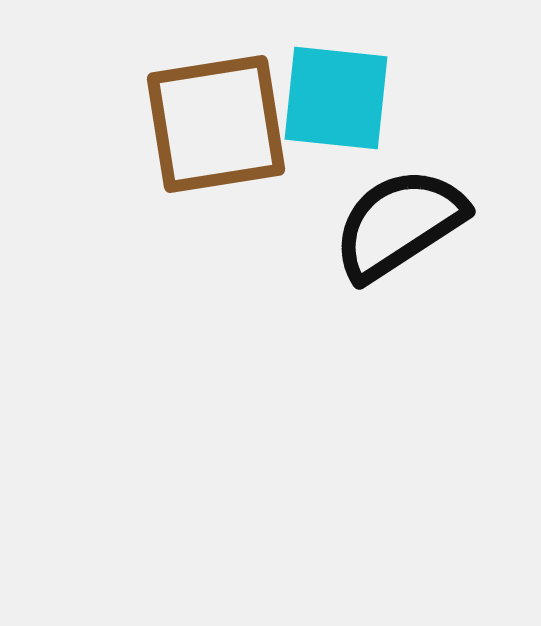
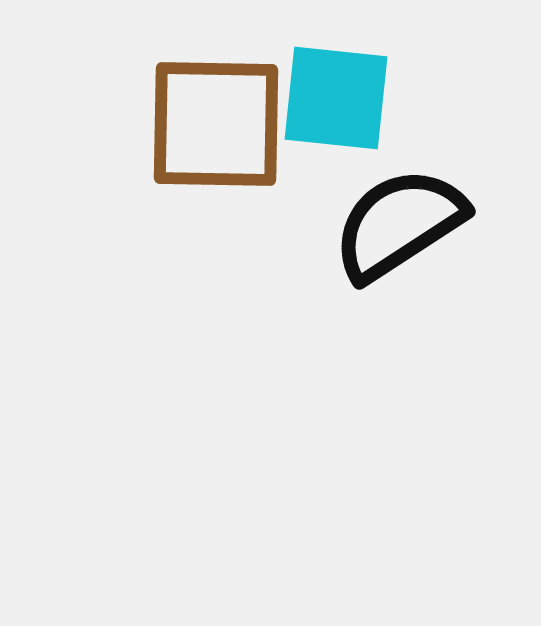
brown square: rotated 10 degrees clockwise
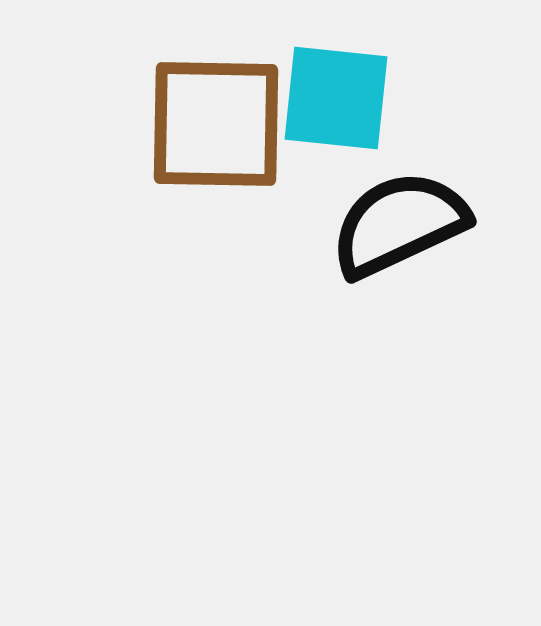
black semicircle: rotated 8 degrees clockwise
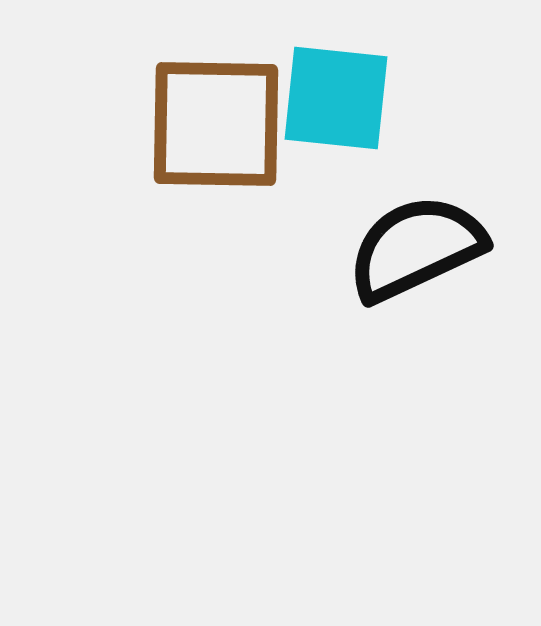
black semicircle: moved 17 px right, 24 px down
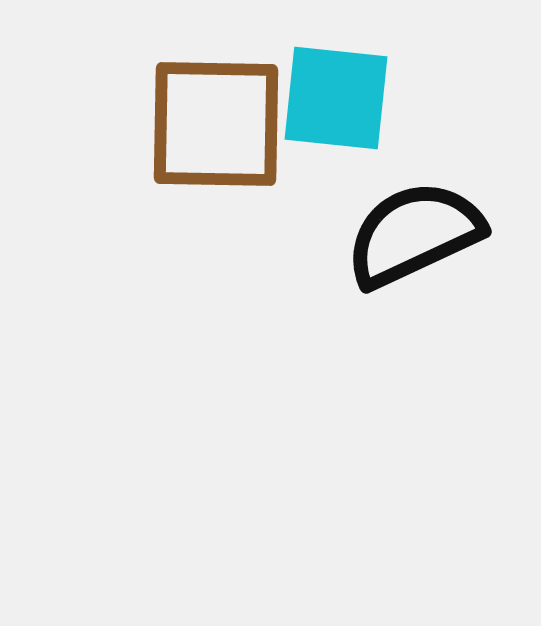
black semicircle: moved 2 px left, 14 px up
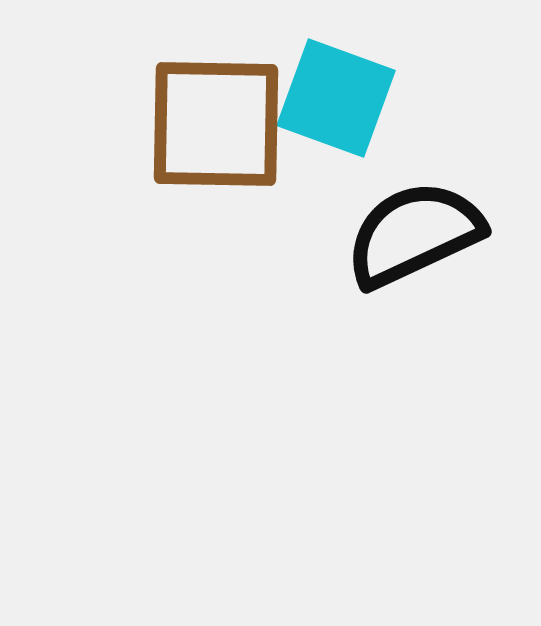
cyan square: rotated 14 degrees clockwise
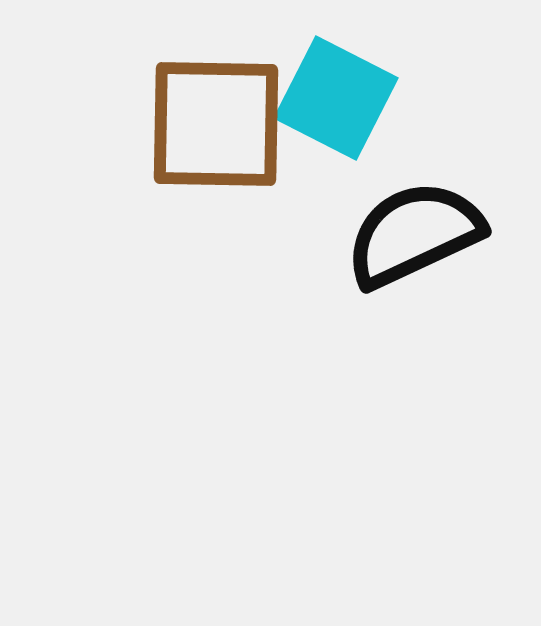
cyan square: rotated 7 degrees clockwise
